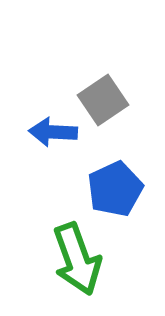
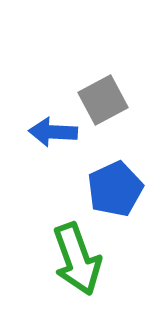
gray square: rotated 6 degrees clockwise
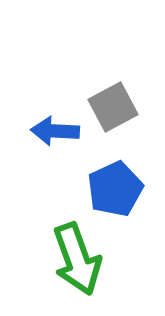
gray square: moved 10 px right, 7 px down
blue arrow: moved 2 px right, 1 px up
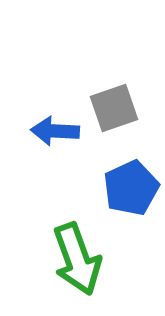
gray square: moved 1 px right, 1 px down; rotated 9 degrees clockwise
blue pentagon: moved 16 px right, 1 px up
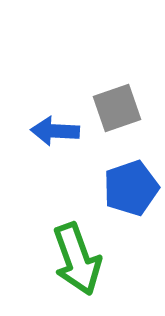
gray square: moved 3 px right
blue pentagon: rotated 6 degrees clockwise
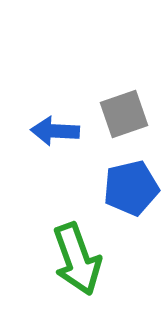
gray square: moved 7 px right, 6 px down
blue pentagon: rotated 6 degrees clockwise
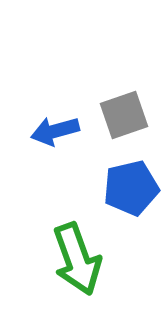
gray square: moved 1 px down
blue arrow: rotated 18 degrees counterclockwise
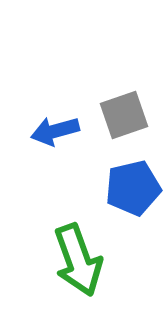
blue pentagon: moved 2 px right
green arrow: moved 1 px right, 1 px down
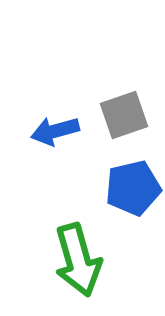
green arrow: rotated 4 degrees clockwise
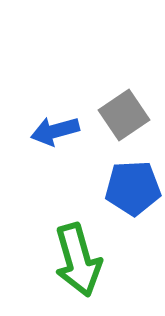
gray square: rotated 15 degrees counterclockwise
blue pentagon: rotated 10 degrees clockwise
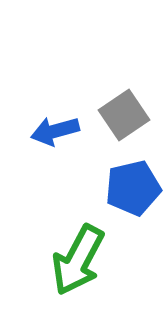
blue pentagon: rotated 10 degrees counterclockwise
green arrow: rotated 44 degrees clockwise
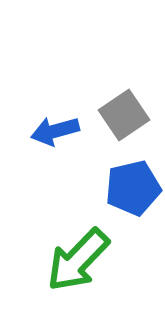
green arrow: rotated 16 degrees clockwise
